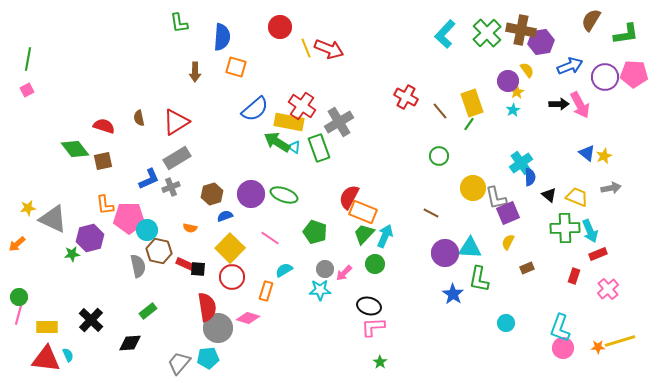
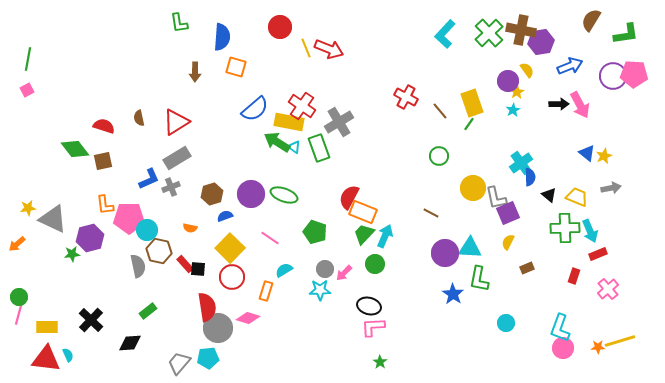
green cross at (487, 33): moved 2 px right
purple circle at (605, 77): moved 8 px right, 1 px up
red rectangle at (185, 264): rotated 24 degrees clockwise
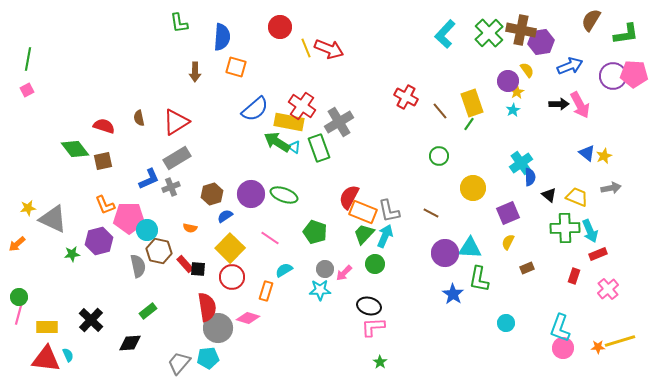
gray L-shape at (496, 198): moved 107 px left, 13 px down
orange L-shape at (105, 205): rotated 15 degrees counterclockwise
blue semicircle at (225, 216): rotated 14 degrees counterclockwise
purple hexagon at (90, 238): moved 9 px right, 3 px down
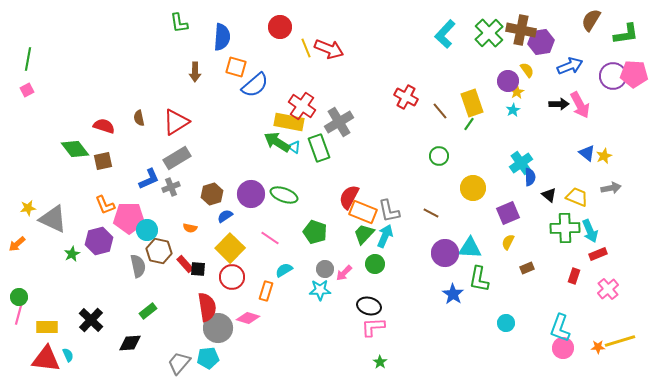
blue semicircle at (255, 109): moved 24 px up
green star at (72, 254): rotated 21 degrees counterclockwise
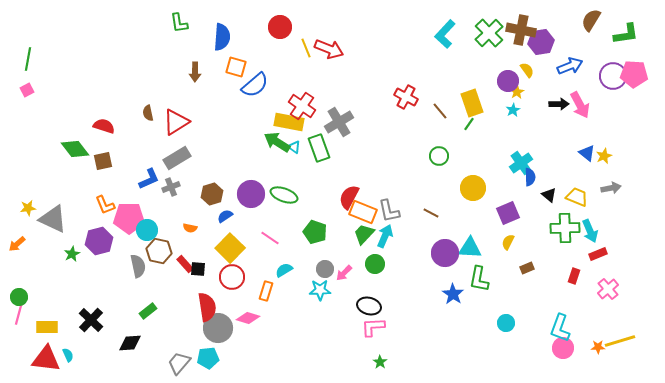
brown semicircle at (139, 118): moved 9 px right, 5 px up
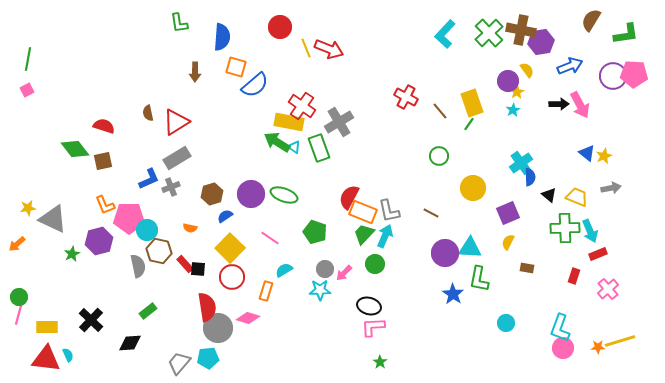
brown rectangle at (527, 268): rotated 32 degrees clockwise
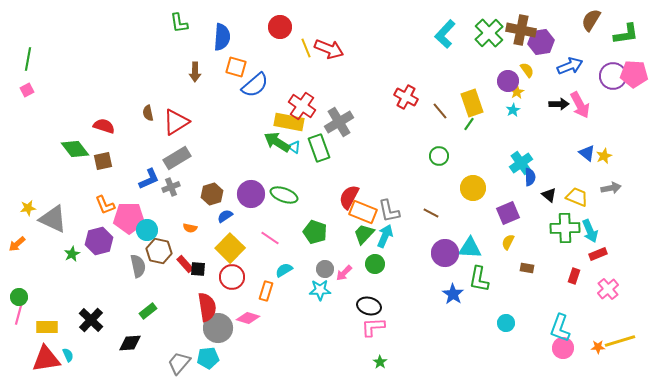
red triangle at (46, 359): rotated 16 degrees counterclockwise
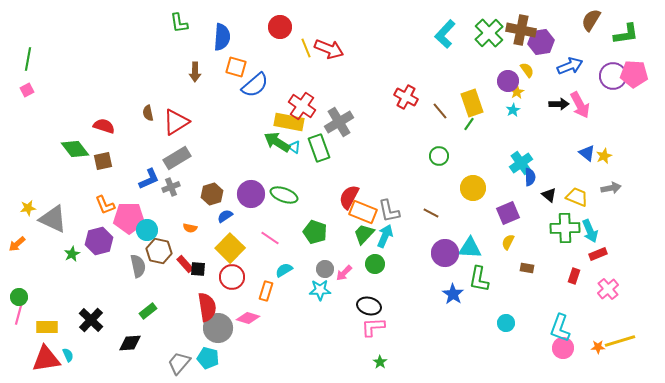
cyan pentagon at (208, 358): rotated 20 degrees clockwise
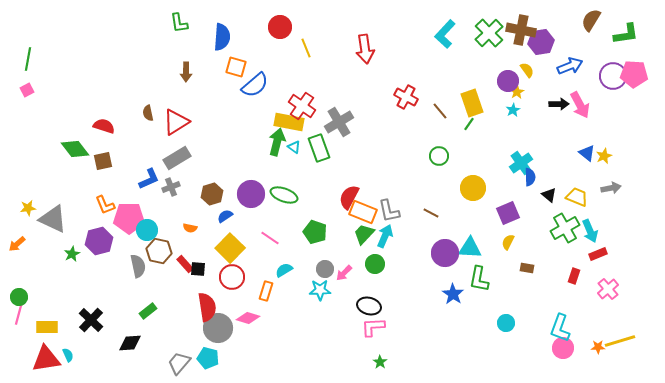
red arrow at (329, 49): moved 36 px right; rotated 60 degrees clockwise
brown arrow at (195, 72): moved 9 px left
green arrow at (277, 142): rotated 72 degrees clockwise
green cross at (565, 228): rotated 28 degrees counterclockwise
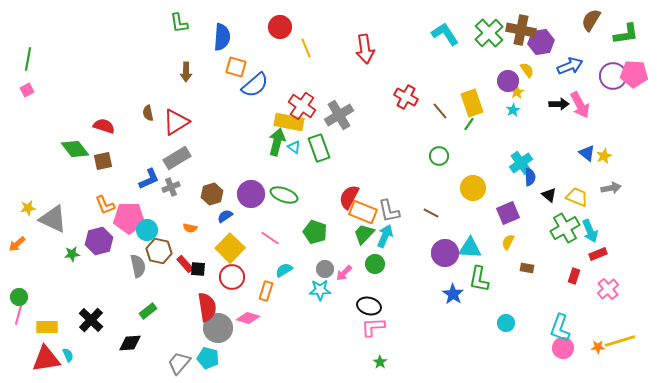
cyan L-shape at (445, 34): rotated 104 degrees clockwise
gray cross at (339, 122): moved 7 px up
green star at (72, 254): rotated 21 degrees clockwise
